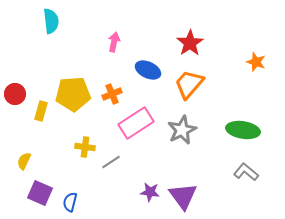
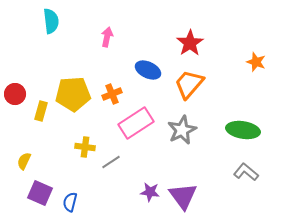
pink arrow: moved 7 px left, 5 px up
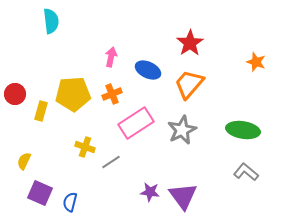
pink arrow: moved 4 px right, 20 px down
yellow cross: rotated 12 degrees clockwise
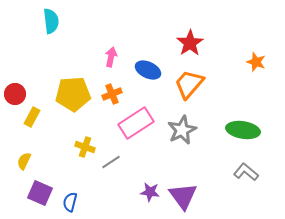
yellow rectangle: moved 9 px left, 6 px down; rotated 12 degrees clockwise
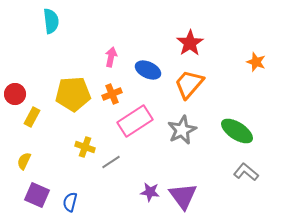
pink rectangle: moved 1 px left, 2 px up
green ellipse: moved 6 px left, 1 px down; rotated 24 degrees clockwise
purple square: moved 3 px left, 2 px down
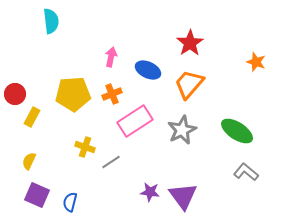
yellow semicircle: moved 5 px right
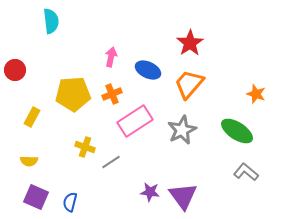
orange star: moved 32 px down
red circle: moved 24 px up
yellow semicircle: rotated 114 degrees counterclockwise
purple square: moved 1 px left, 2 px down
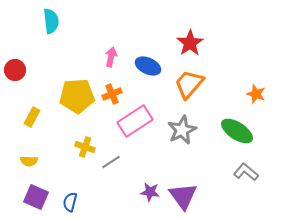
blue ellipse: moved 4 px up
yellow pentagon: moved 4 px right, 2 px down
